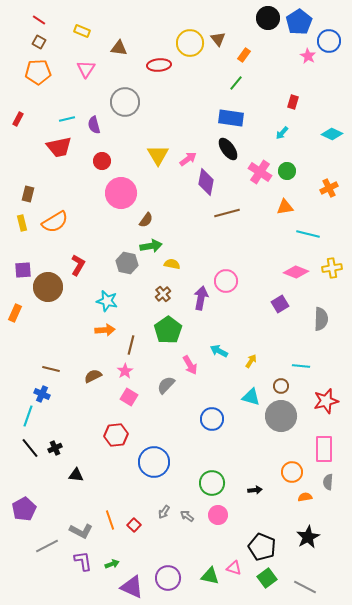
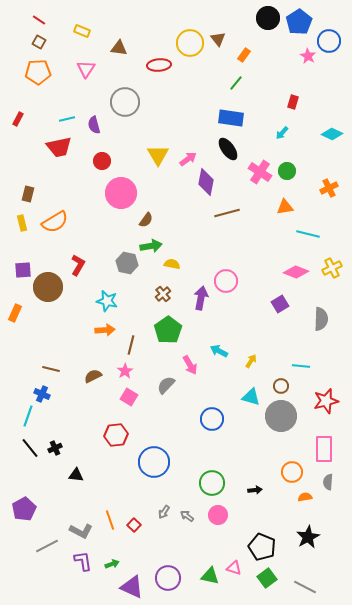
yellow cross at (332, 268): rotated 18 degrees counterclockwise
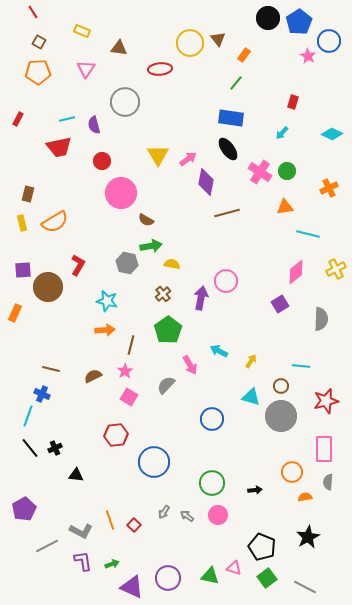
red line at (39, 20): moved 6 px left, 8 px up; rotated 24 degrees clockwise
red ellipse at (159, 65): moved 1 px right, 4 px down
brown semicircle at (146, 220): rotated 84 degrees clockwise
yellow cross at (332, 268): moved 4 px right, 1 px down
pink diamond at (296, 272): rotated 60 degrees counterclockwise
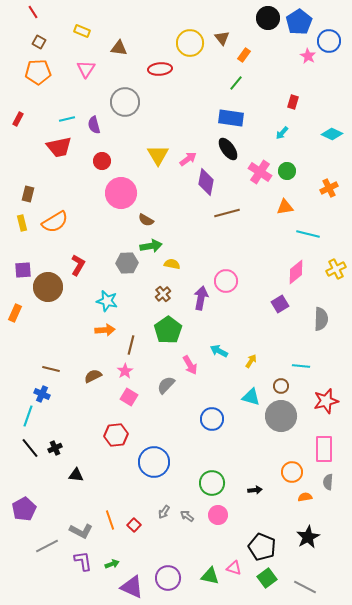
brown triangle at (218, 39): moved 4 px right, 1 px up
gray hexagon at (127, 263): rotated 15 degrees counterclockwise
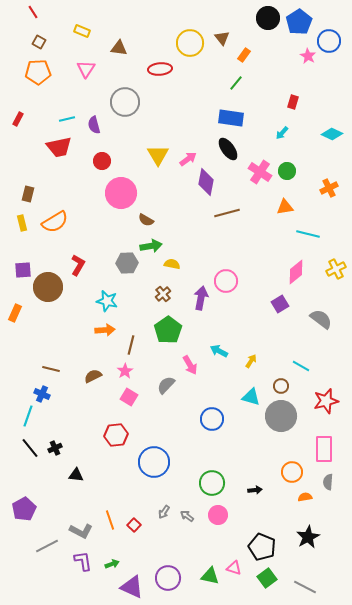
gray semicircle at (321, 319): rotated 55 degrees counterclockwise
cyan line at (301, 366): rotated 24 degrees clockwise
